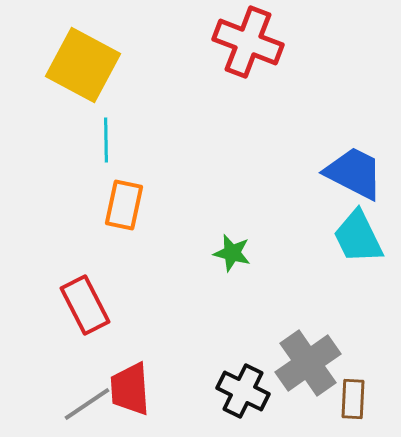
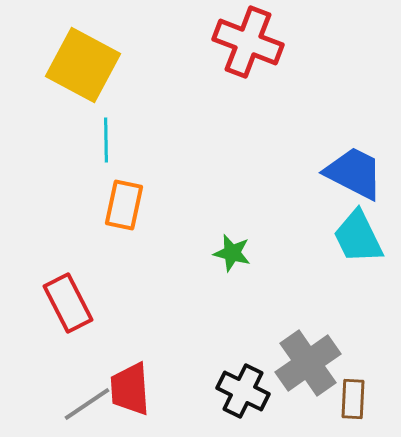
red rectangle: moved 17 px left, 2 px up
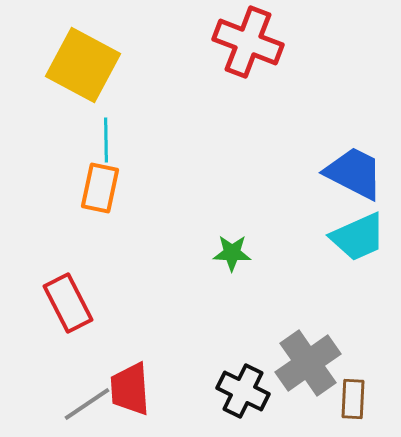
orange rectangle: moved 24 px left, 17 px up
cyan trapezoid: rotated 88 degrees counterclockwise
green star: rotated 12 degrees counterclockwise
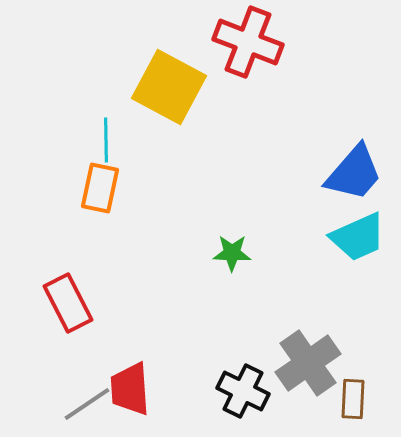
yellow square: moved 86 px right, 22 px down
blue trapezoid: rotated 104 degrees clockwise
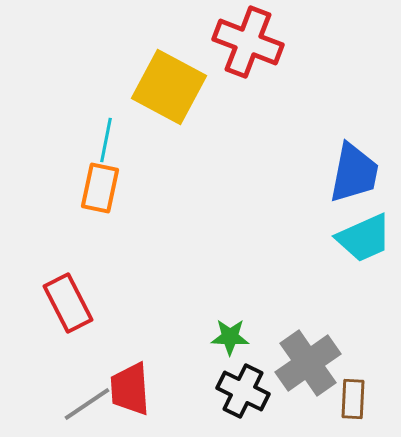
cyan line: rotated 12 degrees clockwise
blue trapezoid: rotated 30 degrees counterclockwise
cyan trapezoid: moved 6 px right, 1 px down
green star: moved 2 px left, 84 px down
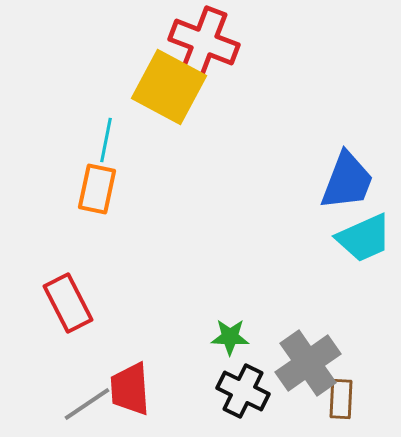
red cross: moved 44 px left
blue trapezoid: moved 7 px left, 8 px down; rotated 10 degrees clockwise
orange rectangle: moved 3 px left, 1 px down
brown rectangle: moved 12 px left
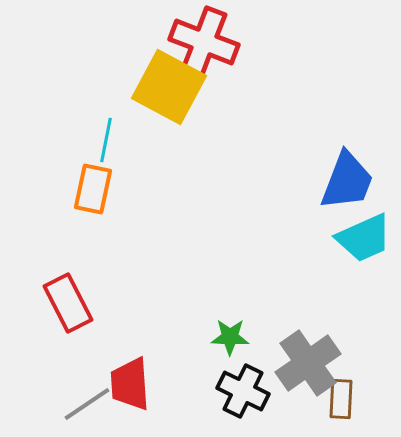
orange rectangle: moved 4 px left
red trapezoid: moved 5 px up
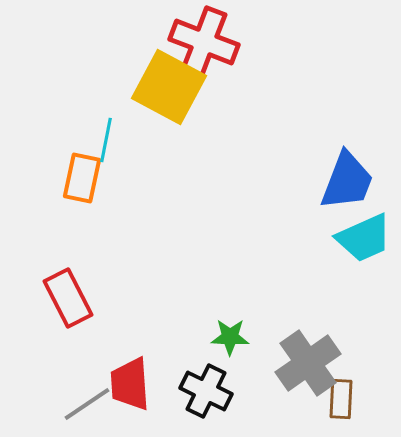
orange rectangle: moved 11 px left, 11 px up
red rectangle: moved 5 px up
black cross: moved 37 px left
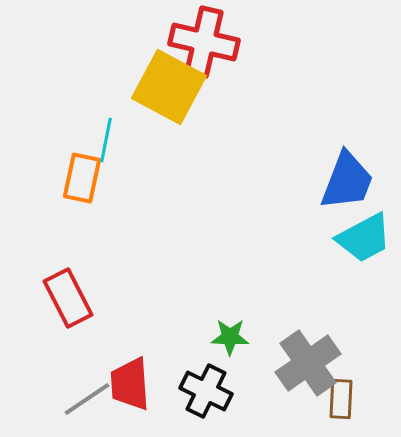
red cross: rotated 8 degrees counterclockwise
cyan trapezoid: rotated 4 degrees counterclockwise
gray line: moved 5 px up
